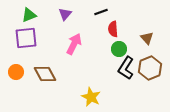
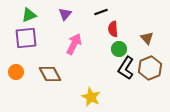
brown diamond: moved 5 px right
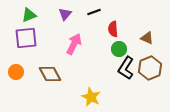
black line: moved 7 px left
brown triangle: rotated 24 degrees counterclockwise
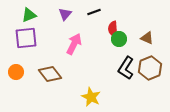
green circle: moved 10 px up
brown diamond: rotated 10 degrees counterclockwise
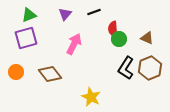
purple square: rotated 10 degrees counterclockwise
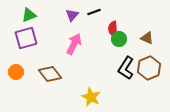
purple triangle: moved 7 px right, 1 px down
brown hexagon: moved 1 px left
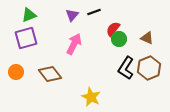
red semicircle: rotated 42 degrees clockwise
